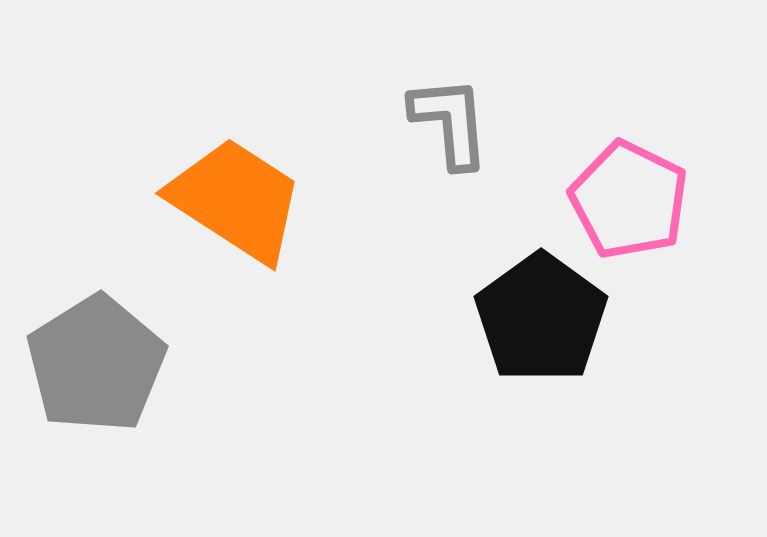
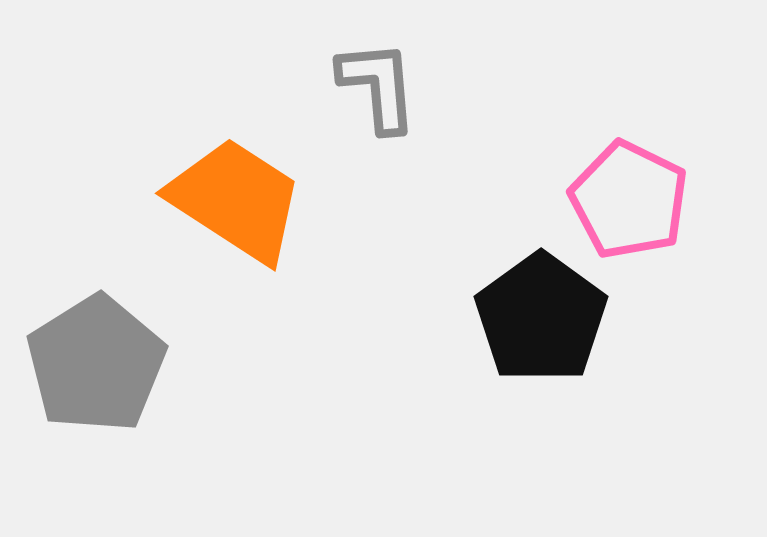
gray L-shape: moved 72 px left, 36 px up
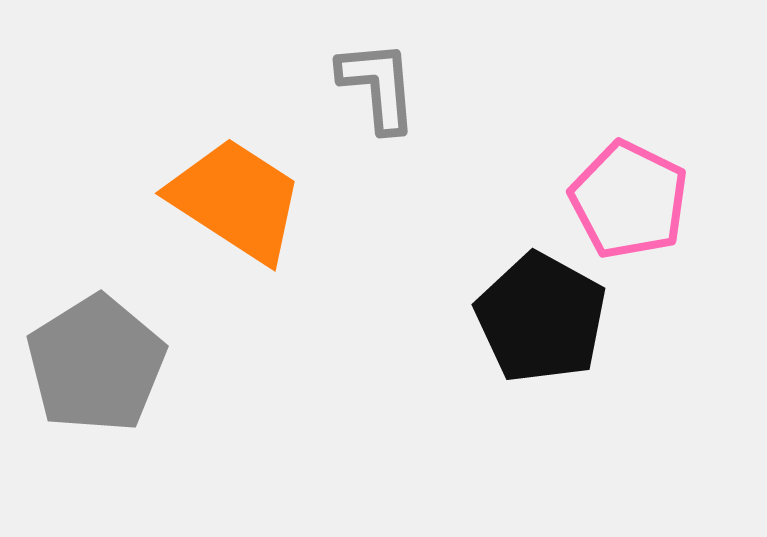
black pentagon: rotated 7 degrees counterclockwise
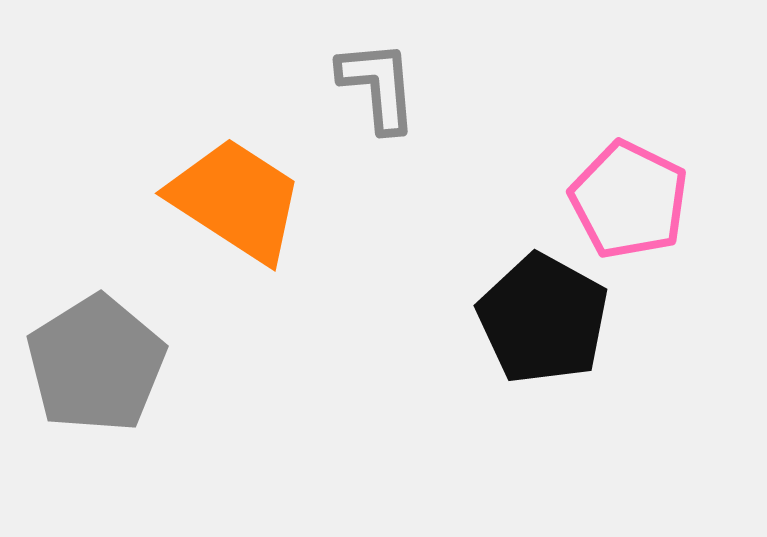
black pentagon: moved 2 px right, 1 px down
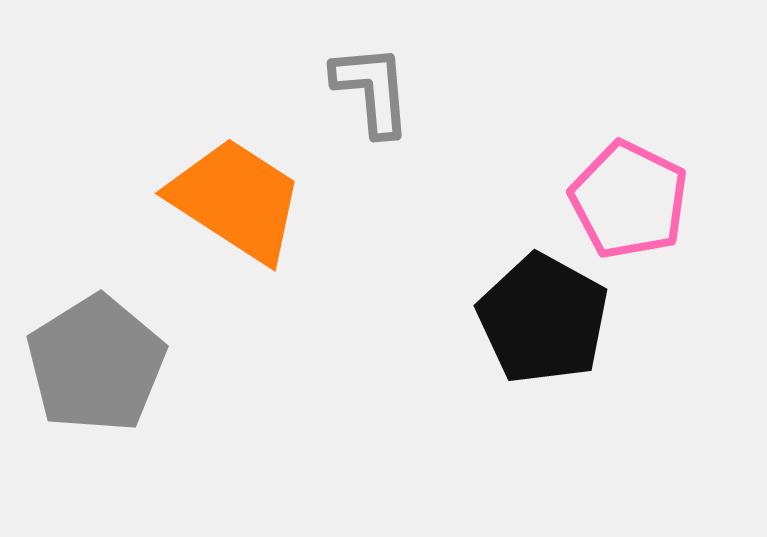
gray L-shape: moved 6 px left, 4 px down
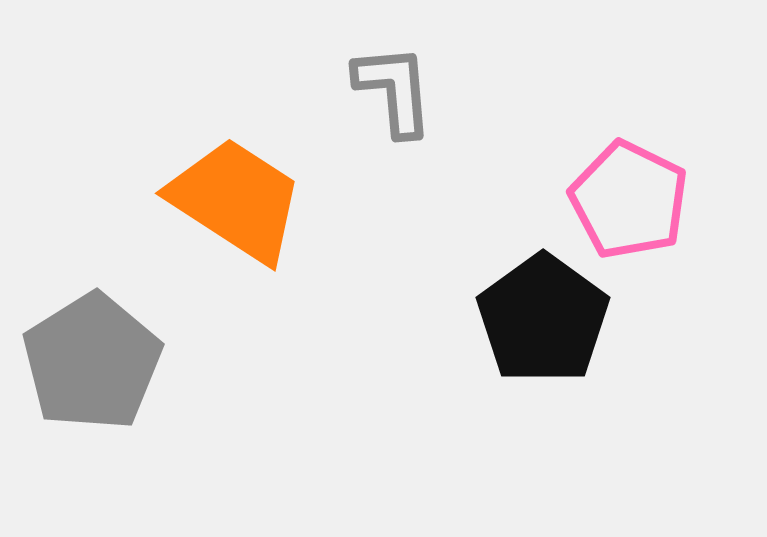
gray L-shape: moved 22 px right
black pentagon: rotated 7 degrees clockwise
gray pentagon: moved 4 px left, 2 px up
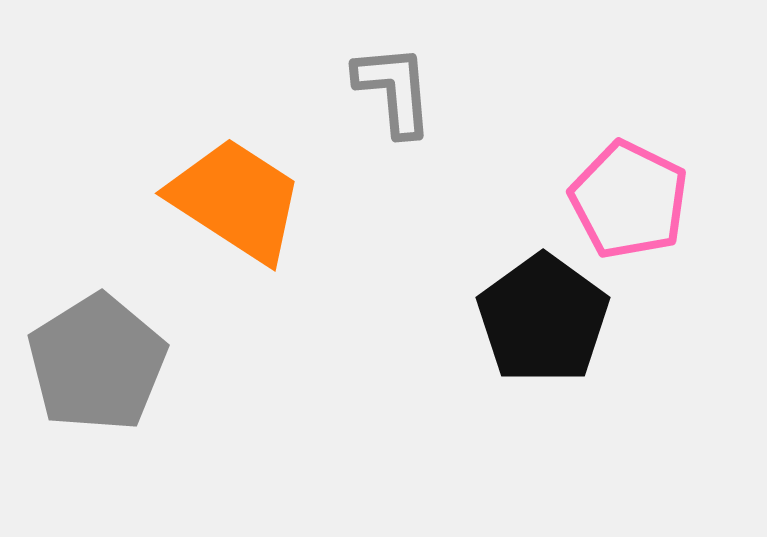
gray pentagon: moved 5 px right, 1 px down
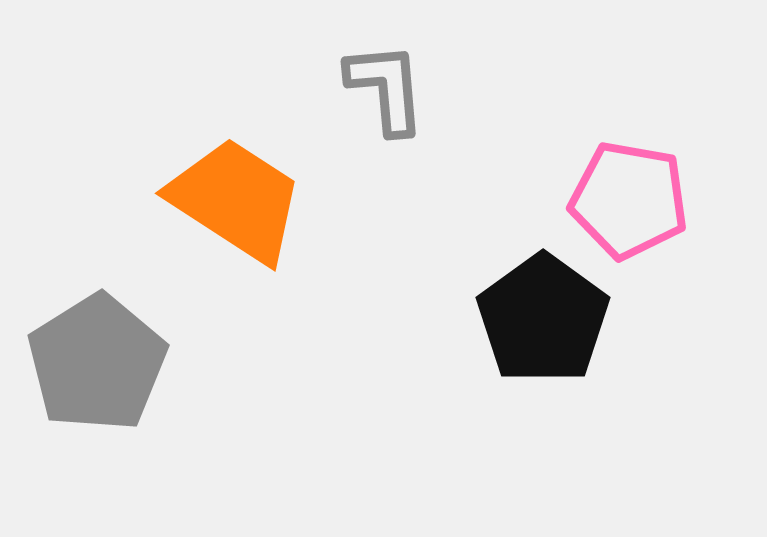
gray L-shape: moved 8 px left, 2 px up
pink pentagon: rotated 16 degrees counterclockwise
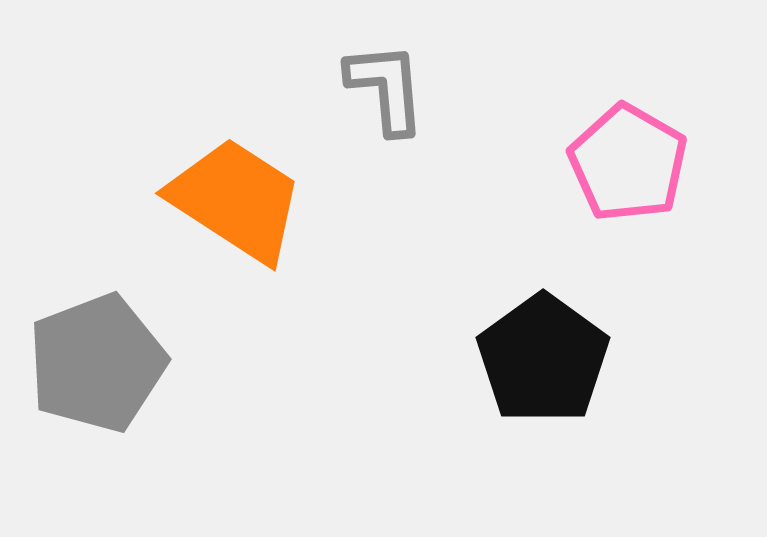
pink pentagon: moved 1 px left, 37 px up; rotated 20 degrees clockwise
black pentagon: moved 40 px down
gray pentagon: rotated 11 degrees clockwise
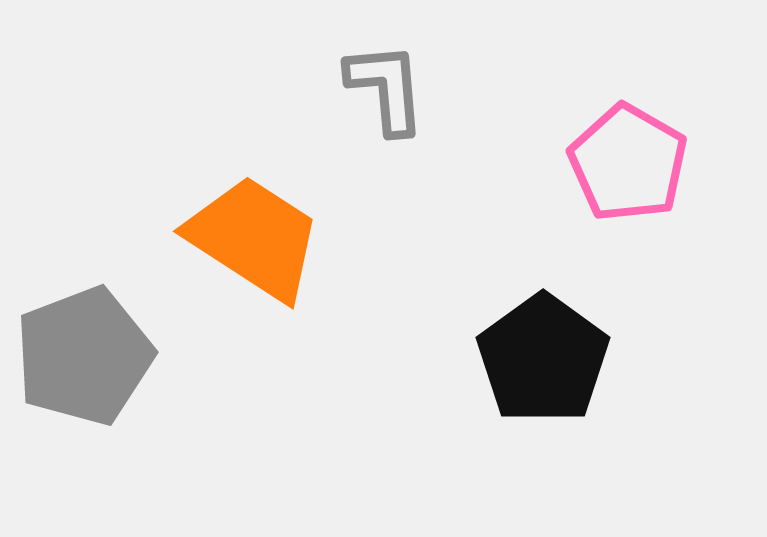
orange trapezoid: moved 18 px right, 38 px down
gray pentagon: moved 13 px left, 7 px up
